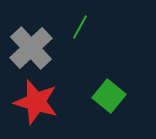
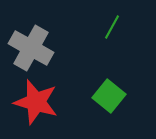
green line: moved 32 px right
gray cross: rotated 18 degrees counterclockwise
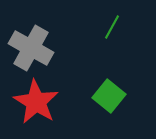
red star: rotated 15 degrees clockwise
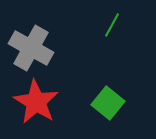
green line: moved 2 px up
green square: moved 1 px left, 7 px down
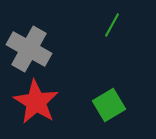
gray cross: moved 2 px left, 1 px down
green square: moved 1 px right, 2 px down; rotated 20 degrees clockwise
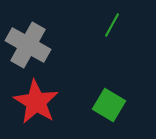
gray cross: moved 1 px left, 4 px up
green square: rotated 28 degrees counterclockwise
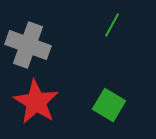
gray cross: rotated 9 degrees counterclockwise
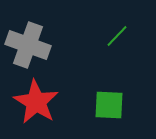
green line: moved 5 px right, 11 px down; rotated 15 degrees clockwise
green square: rotated 28 degrees counterclockwise
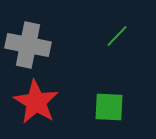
gray cross: rotated 9 degrees counterclockwise
green square: moved 2 px down
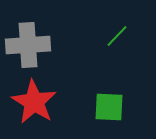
gray cross: rotated 15 degrees counterclockwise
red star: moved 2 px left
